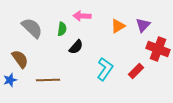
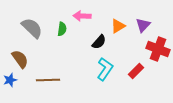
black semicircle: moved 23 px right, 5 px up
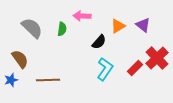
purple triangle: rotated 35 degrees counterclockwise
red cross: moved 1 px left, 9 px down; rotated 25 degrees clockwise
red rectangle: moved 1 px left, 3 px up
blue star: moved 1 px right
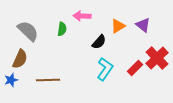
gray semicircle: moved 4 px left, 3 px down
brown semicircle: rotated 60 degrees clockwise
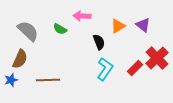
green semicircle: moved 2 px left; rotated 112 degrees clockwise
black semicircle: rotated 63 degrees counterclockwise
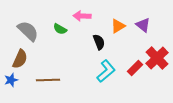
cyan L-shape: moved 1 px right, 2 px down; rotated 15 degrees clockwise
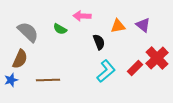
orange triangle: rotated 21 degrees clockwise
gray semicircle: moved 1 px down
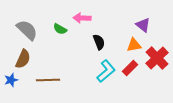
pink arrow: moved 2 px down
orange triangle: moved 16 px right, 19 px down
gray semicircle: moved 1 px left, 2 px up
brown semicircle: moved 3 px right
red rectangle: moved 5 px left
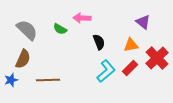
purple triangle: moved 3 px up
orange triangle: moved 3 px left
